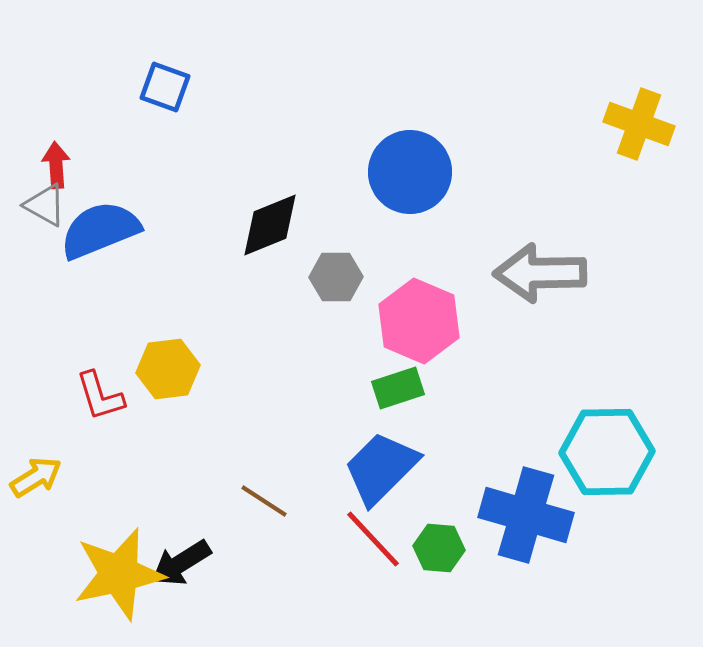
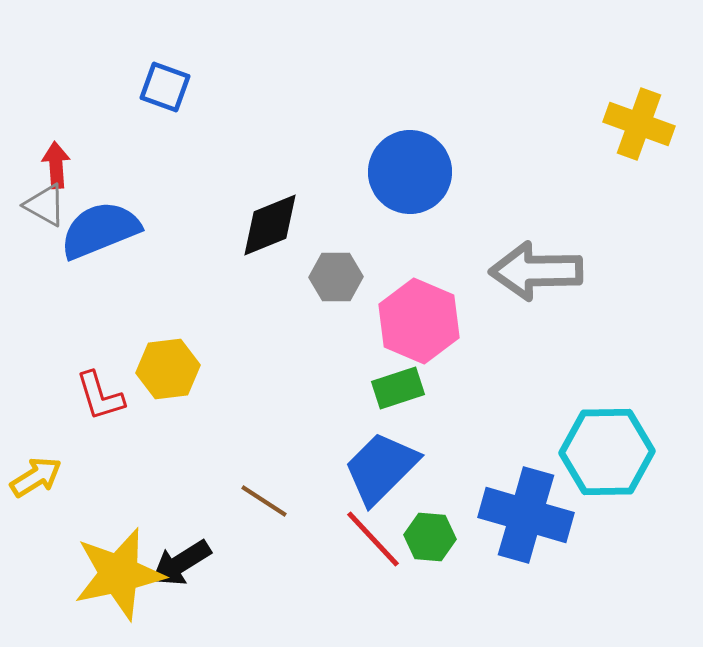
gray arrow: moved 4 px left, 2 px up
green hexagon: moved 9 px left, 11 px up
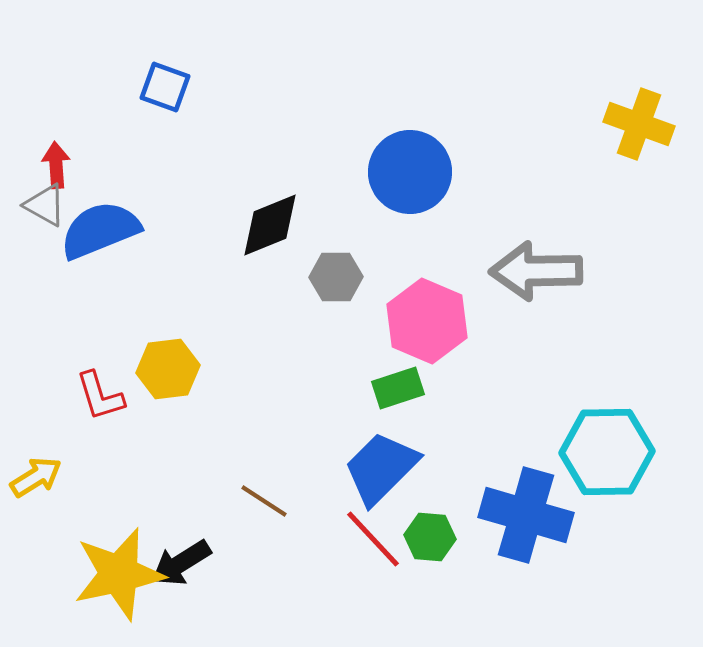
pink hexagon: moved 8 px right
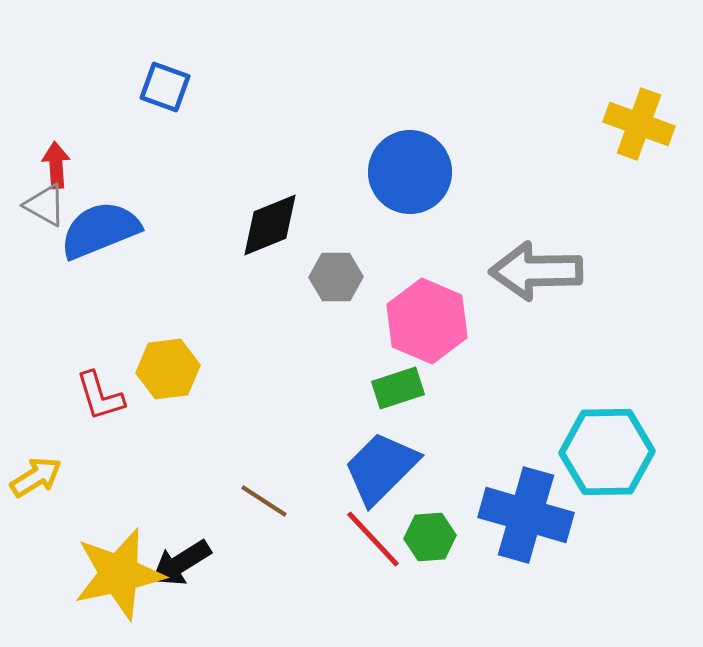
green hexagon: rotated 9 degrees counterclockwise
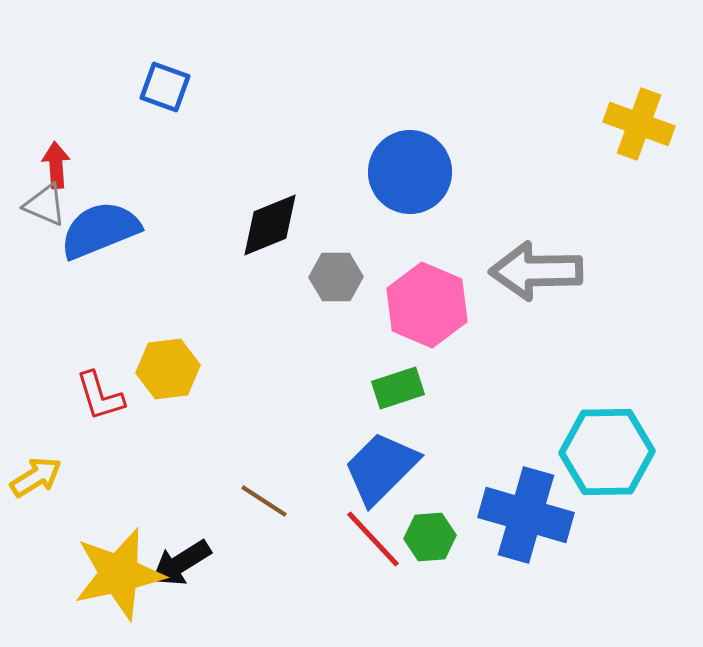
gray triangle: rotated 6 degrees counterclockwise
pink hexagon: moved 16 px up
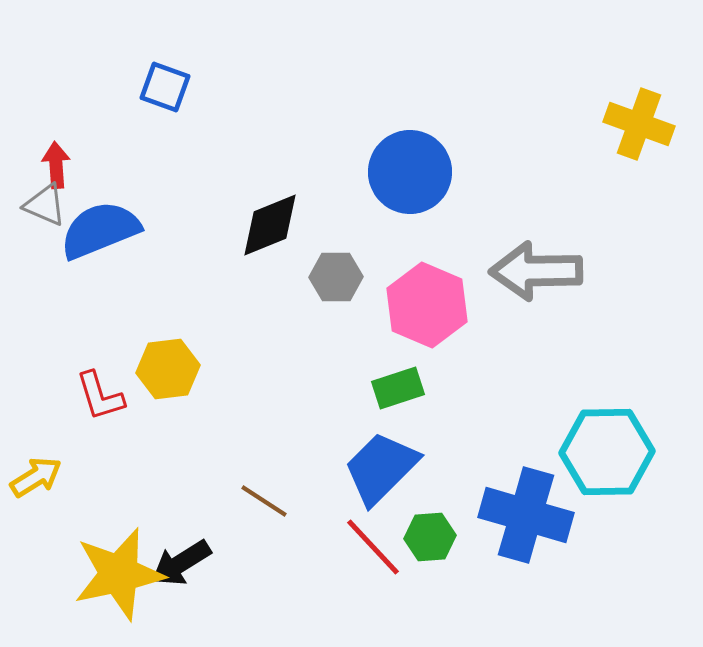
red line: moved 8 px down
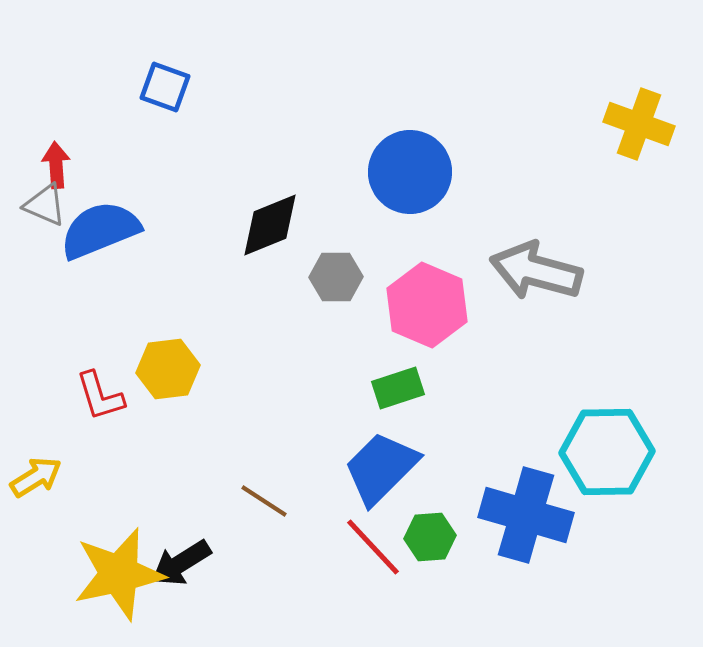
gray arrow: rotated 16 degrees clockwise
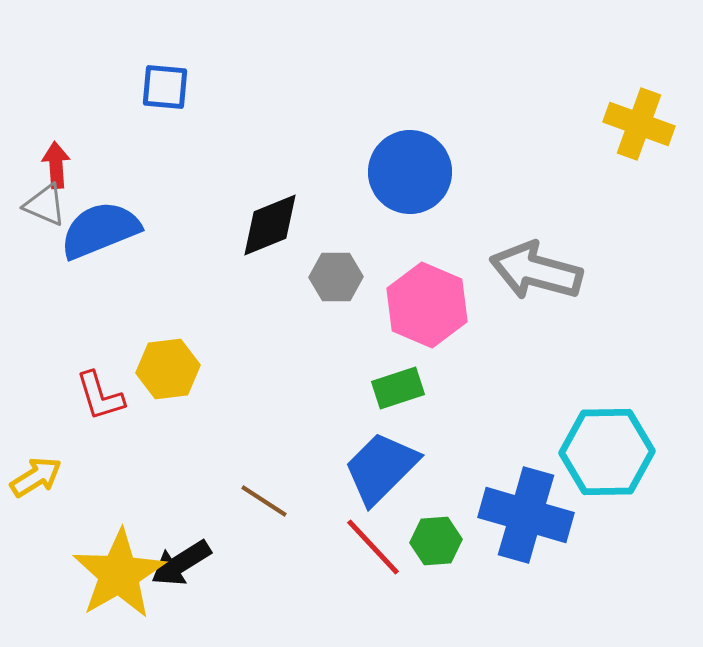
blue square: rotated 15 degrees counterclockwise
green hexagon: moved 6 px right, 4 px down
yellow star: rotated 18 degrees counterclockwise
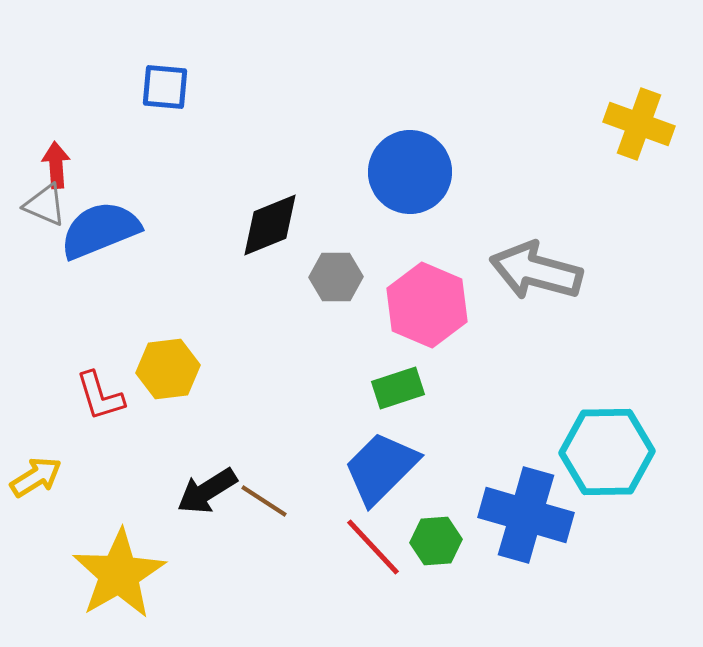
black arrow: moved 26 px right, 72 px up
